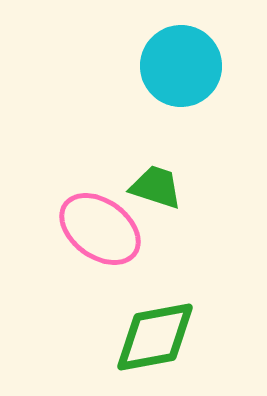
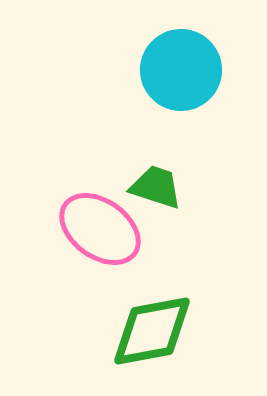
cyan circle: moved 4 px down
green diamond: moved 3 px left, 6 px up
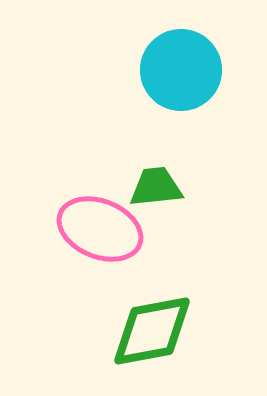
green trapezoid: rotated 24 degrees counterclockwise
pink ellipse: rotated 14 degrees counterclockwise
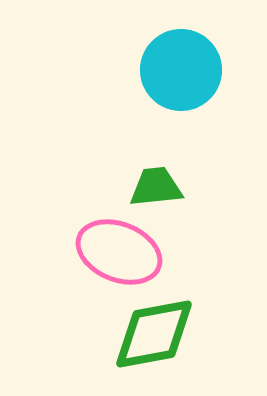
pink ellipse: moved 19 px right, 23 px down
green diamond: moved 2 px right, 3 px down
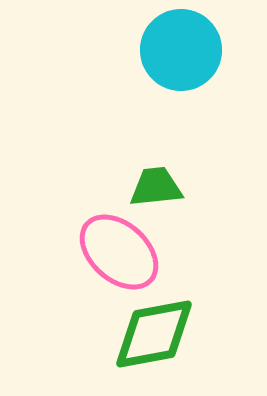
cyan circle: moved 20 px up
pink ellipse: rotated 20 degrees clockwise
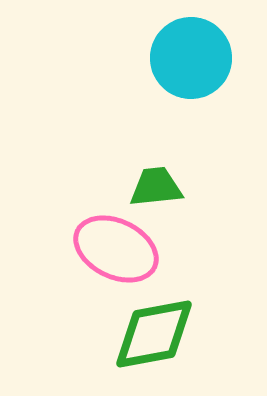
cyan circle: moved 10 px right, 8 px down
pink ellipse: moved 3 px left, 3 px up; rotated 16 degrees counterclockwise
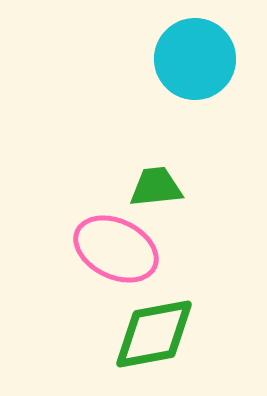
cyan circle: moved 4 px right, 1 px down
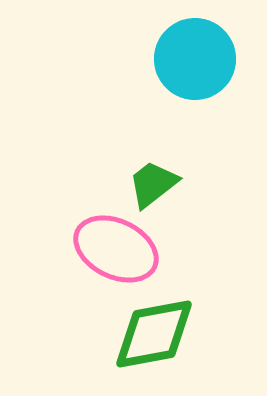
green trapezoid: moved 3 px left, 3 px up; rotated 32 degrees counterclockwise
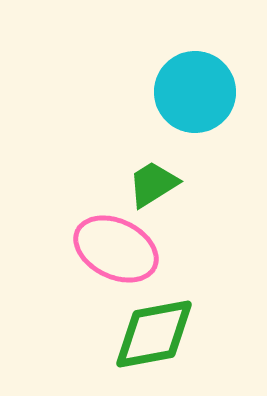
cyan circle: moved 33 px down
green trapezoid: rotated 6 degrees clockwise
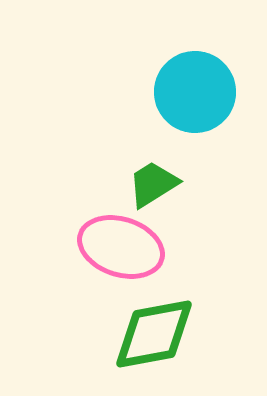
pink ellipse: moved 5 px right, 2 px up; rotated 8 degrees counterclockwise
